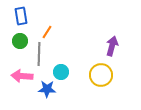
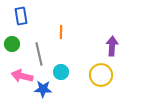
orange line: moved 14 px right; rotated 32 degrees counterclockwise
green circle: moved 8 px left, 3 px down
purple arrow: rotated 12 degrees counterclockwise
gray line: rotated 15 degrees counterclockwise
pink arrow: rotated 10 degrees clockwise
blue star: moved 4 px left
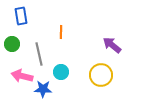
purple arrow: moved 1 px up; rotated 54 degrees counterclockwise
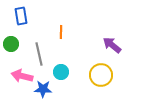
green circle: moved 1 px left
